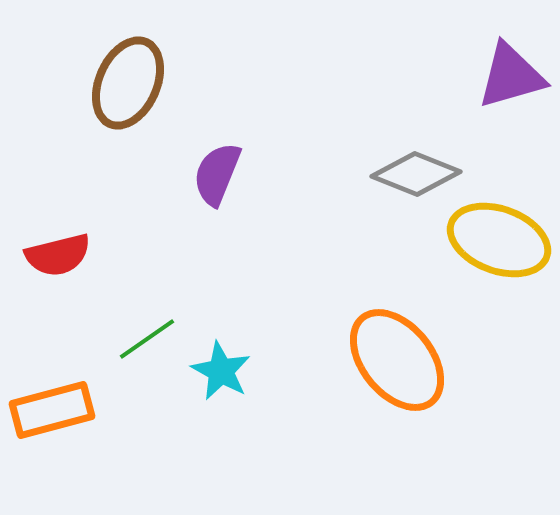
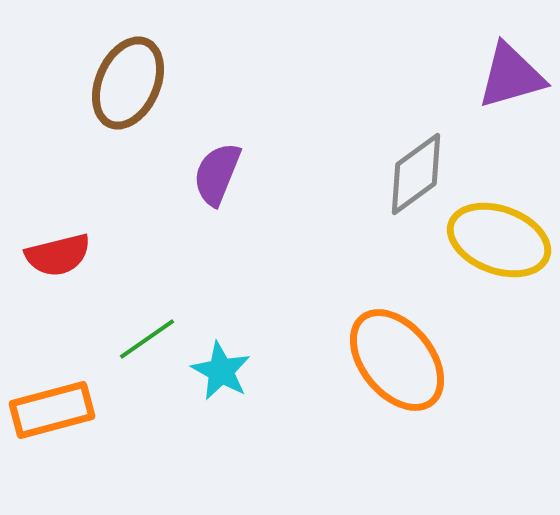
gray diamond: rotated 58 degrees counterclockwise
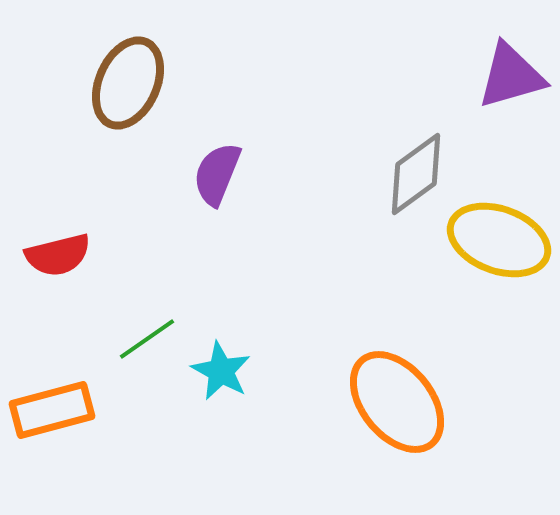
orange ellipse: moved 42 px down
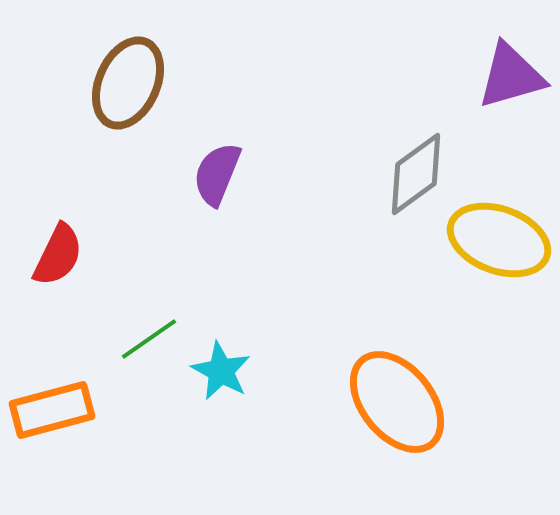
red semicircle: rotated 50 degrees counterclockwise
green line: moved 2 px right
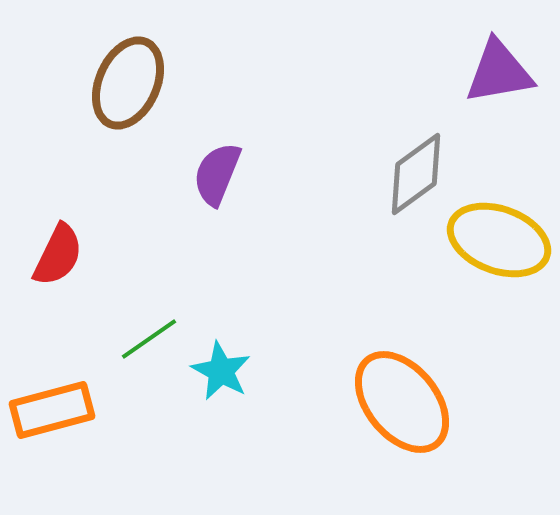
purple triangle: moved 12 px left, 4 px up; rotated 6 degrees clockwise
orange ellipse: moved 5 px right
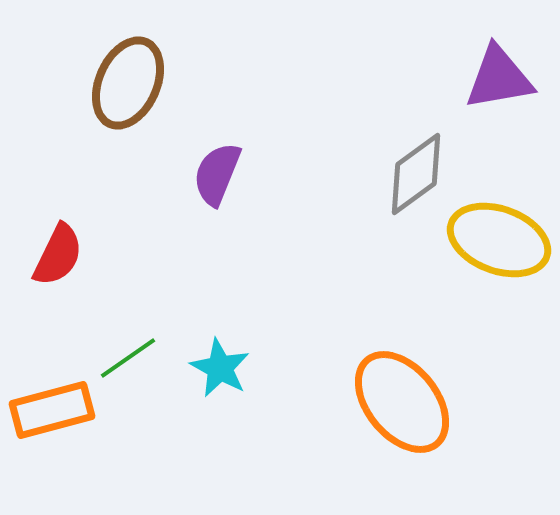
purple triangle: moved 6 px down
green line: moved 21 px left, 19 px down
cyan star: moved 1 px left, 3 px up
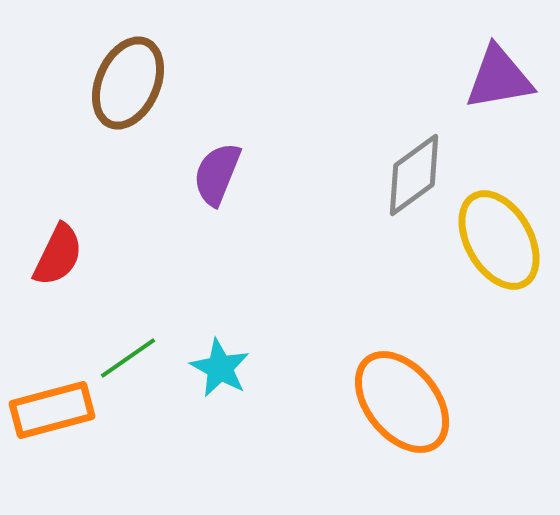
gray diamond: moved 2 px left, 1 px down
yellow ellipse: rotated 40 degrees clockwise
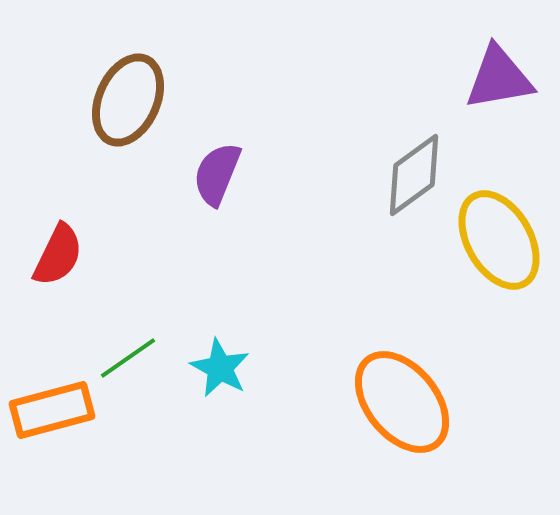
brown ellipse: moved 17 px down
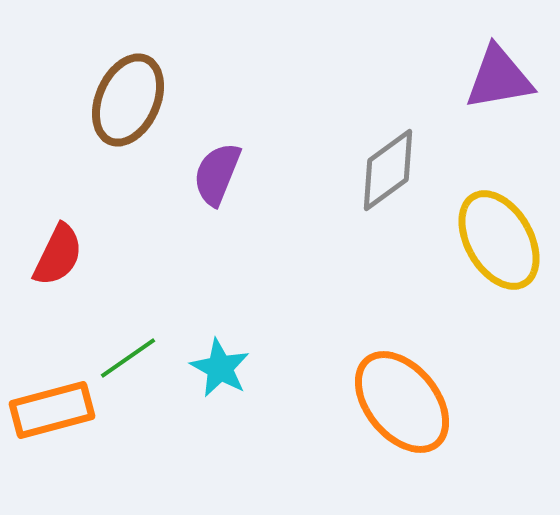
gray diamond: moved 26 px left, 5 px up
